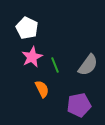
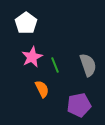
white pentagon: moved 1 px left, 5 px up; rotated 10 degrees clockwise
gray semicircle: rotated 55 degrees counterclockwise
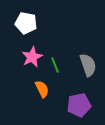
white pentagon: rotated 25 degrees counterclockwise
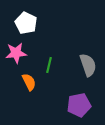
white pentagon: rotated 15 degrees clockwise
pink star: moved 16 px left, 4 px up; rotated 20 degrees clockwise
green line: moved 6 px left; rotated 35 degrees clockwise
orange semicircle: moved 13 px left, 7 px up
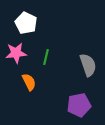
green line: moved 3 px left, 8 px up
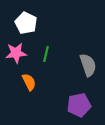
green line: moved 3 px up
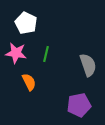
pink star: rotated 15 degrees clockwise
